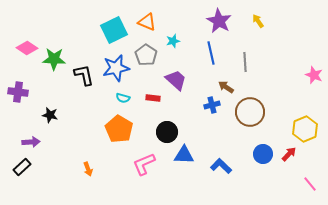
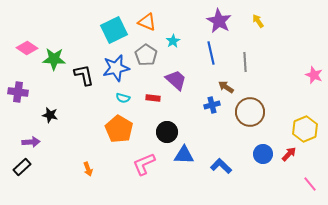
cyan star: rotated 16 degrees counterclockwise
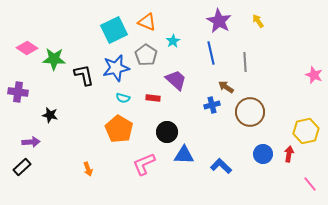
yellow hexagon: moved 1 px right, 2 px down; rotated 10 degrees clockwise
red arrow: rotated 35 degrees counterclockwise
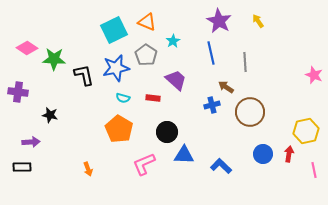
black rectangle: rotated 42 degrees clockwise
pink line: moved 4 px right, 14 px up; rotated 28 degrees clockwise
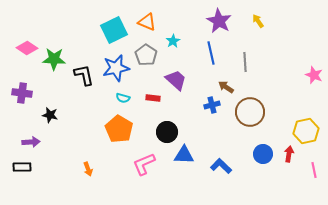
purple cross: moved 4 px right, 1 px down
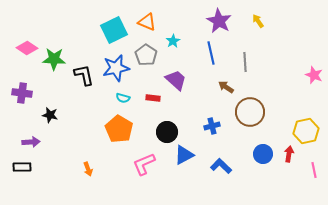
blue cross: moved 21 px down
blue triangle: rotated 30 degrees counterclockwise
